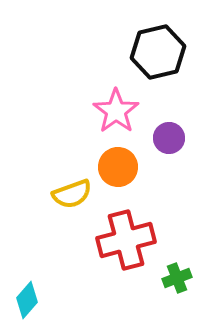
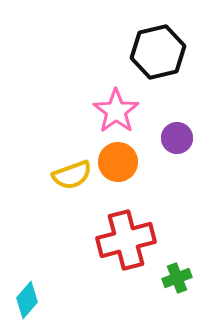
purple circle: moved 8 px right
orange circle: moved 5 px up
yellow semicircle: moved 19 px up
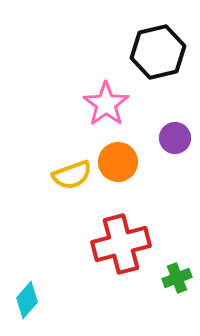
pink star: moved 10 px left, 7 px up
purple circle: moved 2 px left
red cross: moved 5 px left, 4 px down
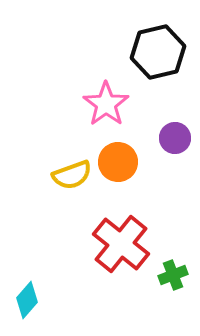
red cross: rotated 36 degrees counterclockwise
green cross: moved 4 px left, 3 px up
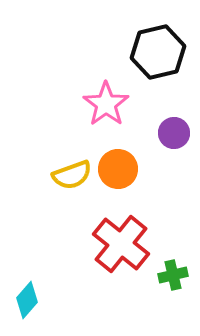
purple circle: moved 1 px left, 5 px up
orange circle: moved 7 px down
green cross: rotated 8 degrees clockwise
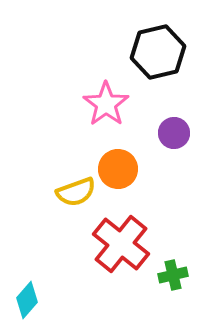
yellow semicircle: moved 4 px right, 17 px down
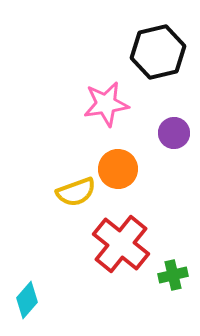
pink star: rotated 27 degrees clockwise
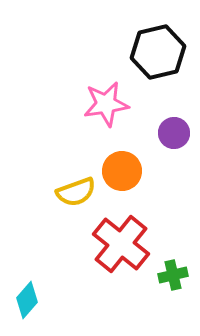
orange circle: moved 4 px right, 2 px down
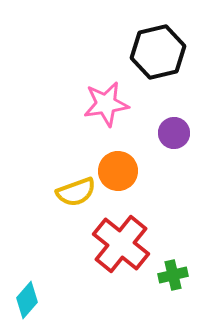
orange circle: moved 4 px left
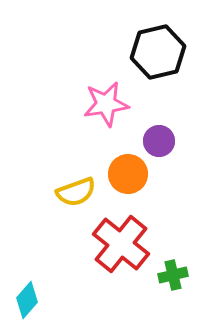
purple circle: moved 15 px left, 8 px down
orange circle: moved 10 px right, 3 px down
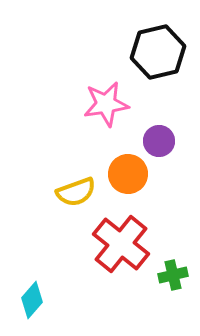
cyan diamond: moved 5 px right
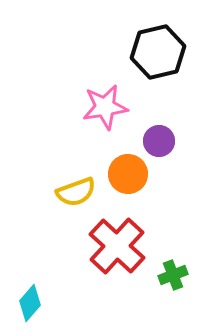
pink star: moved 1 px left, 3 px down
red cross: moved 4 px left, 2 px down; rotated 4 degrees clockwise
green cross: rotated 8 degrees counterclockwise
cyan diamond: moved 2 px left, 3 px down
